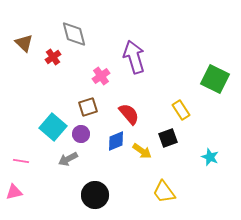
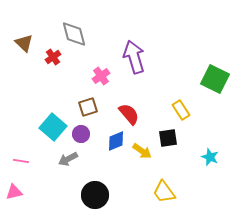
black square: rotated 12 degrees clockwise
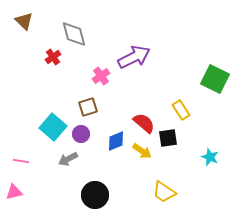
brown triangle: moved 22 px up
purple arrow: rotated 80 degrees clockwise
red semicircle: moved 15 px right, 9 px down; rotated 10 degrees counterclockwise
yellow trapezoid: rotated 20 degrees counterclockwise
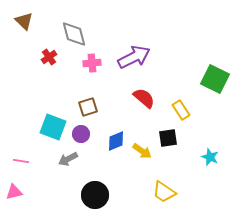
red cross: moved 4 px left
pink cross: moved 9 px left, 13 px up; rotated 30 degrees clockwise
red semicircle: moved 25 px up
cyan square: rotated 20 degrees counterclockwise
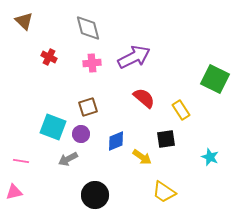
gray diamond: moved 14 px right, 6 px up
red cross: rotated 28 degrees counterclockwise
black square: moved 2 px left, 1 px down
yellow arrow: moved 6 px down
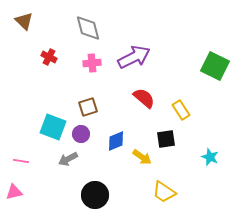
green square: moved 13 px up
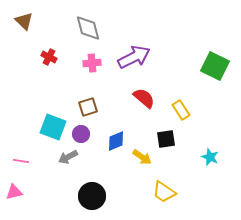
gray arrow: moved 2 px up
black circle: moved 3 px left, 1 px down
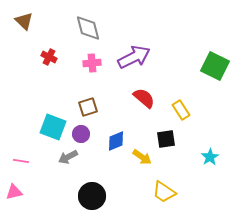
cyan star: rotated 18 degrees clockwise
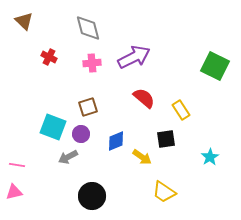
pink line: moved 4 px left, 4 px down
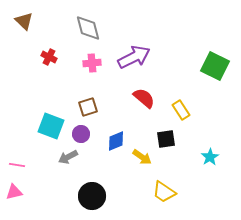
cyan square: moved 2 px left, 1 px up
